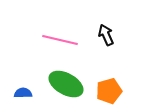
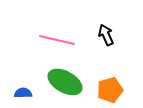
pink line: moved 3 px left
green ellipse: moved 1 px left, 2 px up
orange pentagon: moved 1 px right, 1 px up
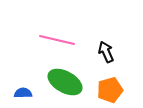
black arrow: moved 17 px down
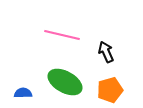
pink line: moved 5 px right, 5 px up
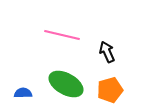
black arrow: moved 1 px right
green ellipse: moved 1 px right, 2 px down
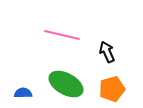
orange pentagon: moved 2 px right, 1 px up
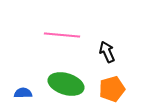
pink line: rotated 8 degrees counterclockwise
green ellipse: rotated 12 degrees counterclockwise
